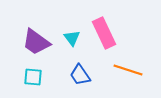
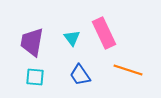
purple trapezoid: moved 4 px left; rotated 64 degrees clockwise
cyan square: moved 2 px right
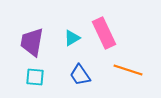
cyan triangle: rotated 36 degrees clockwise
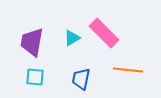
pink rectangle: rotated 20 degrees counterclockwise
orange line: rotated 12 degrees counterclockwise
blue trapezoid: moved 1 px right, 4 px down; rotated 45 degrees clockwise
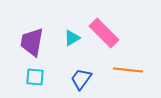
blue trapezoid: rotated 25 degrees clockwise
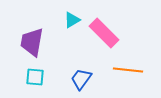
cyan triangle: moved 18 px up
